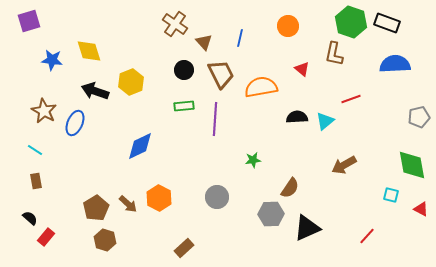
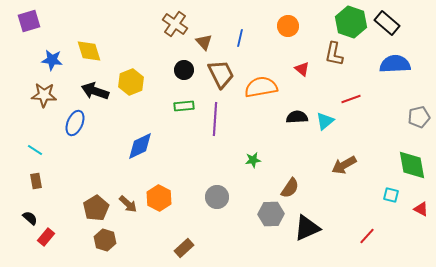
black rectangle at (387, 23): rotated 20 degrees clockwise
brown star at (44, 111): moved 16 px up; rotated 25 degrees counterclockwise
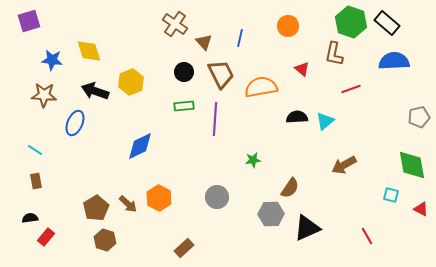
blue semicircle at (395, 64): moved 1 px left, 3 px up
black circle at (184, 70): moved 2 px down
red line at (351, 99): moved 10 px up
black semicircle at (30, 218): rotated 49 degrees counterclockwise
red line at (367, 236): rotated 72 degrees counterclockwise
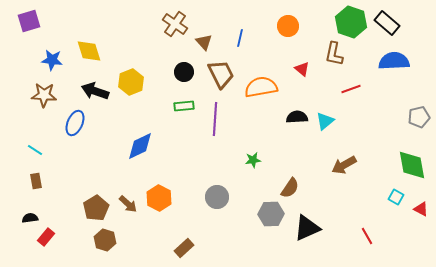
cyan square at (391, 195): moved 5 px right, 2 px down; rotated 14 degrees clockwise
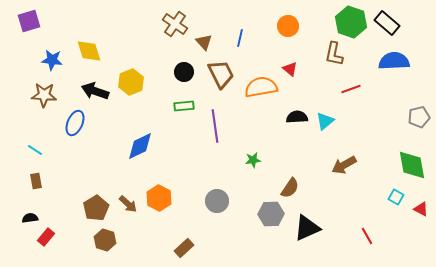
red triangle at (302, 69): moved 12 px left
purple line at (215, 119): moved 7 px down; rotated 12 degrees counterclockwise
gray circle at (217, 197): moved 4 px down
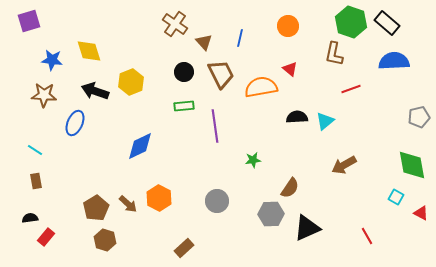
red triangle at (421, 209): moved 4 px down
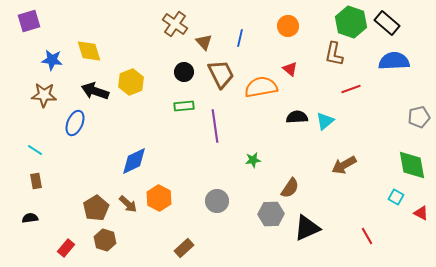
blue diamond at (140, 146): moved 6 px left, 15 px down
red rectangle at (46, 237): moved 20 px right, 11 px down
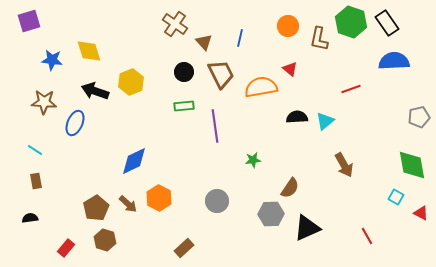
black rectangle at (387, 23): rotated 15 degrees clockwise
brown L-shape at (334, 54): moved 15 px left, 15 px up
brown star at (44, 95): moved 7 px down
brown arrow at (344, 165): rotated 90 degrees counterclockwise
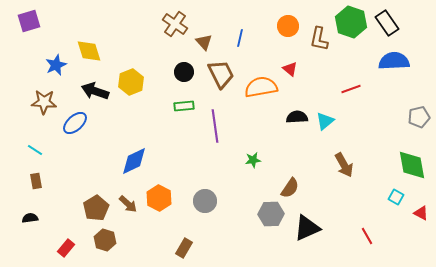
blue star at (52, 60): moved 4 px right, 5 px down; rotated 30 degrees counterclockwise
blue ellipse at (75, 123): rotated 25 degrees clockwise
gray circle at (217, 201): moved 12 px left
brown rectangle at (184, 248): rotated 18 degrees counterclockwise
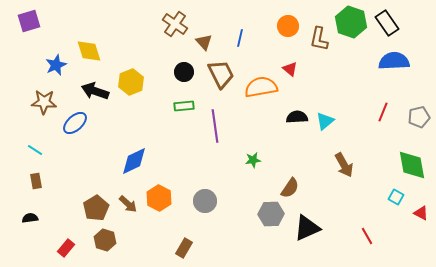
red line at (351, 89): moved 32 px right, 23 px down; rotated 48 degrees counterclockwise
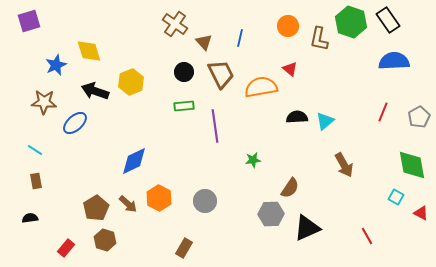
black rectangle at (387, 23): moved 1 px right, 3 px up
gray pentagon at (419, 117): rotated 15 degrees counterclockwise
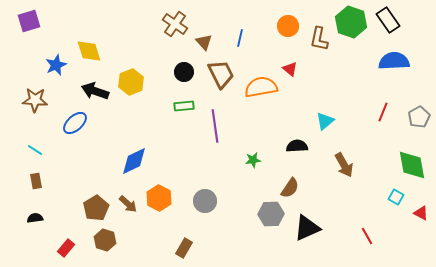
brown star at (44, 102): moved 9 px left, 2 px up
black semicircle at (297, 117): moved 29 px down
black semicircle at (30, 218): moved 5 px right
